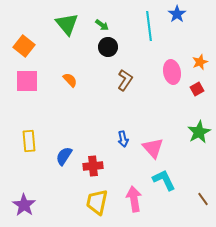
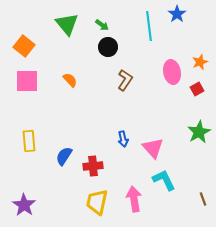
brown line: rotated 16 degrees clockwise
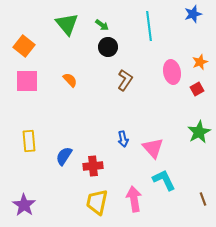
blue star: moved 16 px right; rotated 18 degrees clockwise
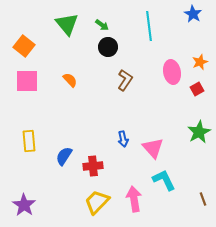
blue star: rotated 24 degrees counterclockwise
yellow trapezoid: rotated 32 degrees clockwise
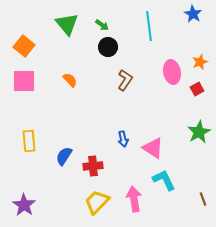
pink square: moved 3 px left
pink triangle: rotated 15 degrees counterclockwise
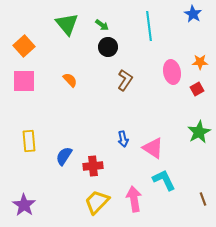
orange square: rotated 10 degrees clockwise
orange star: rotated 21 degrees clockwise
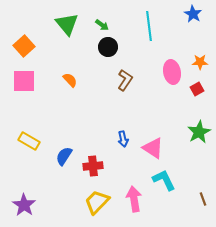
yellow rectangle: rotated 55 degrees counterclockwise
